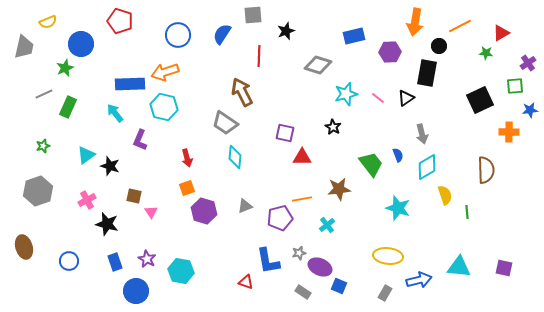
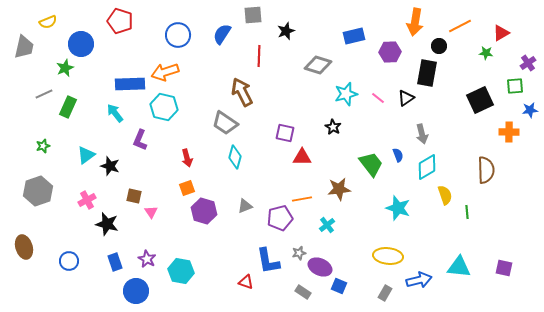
cyan diamond at (235, 157): rotated 10 degrees clockwise
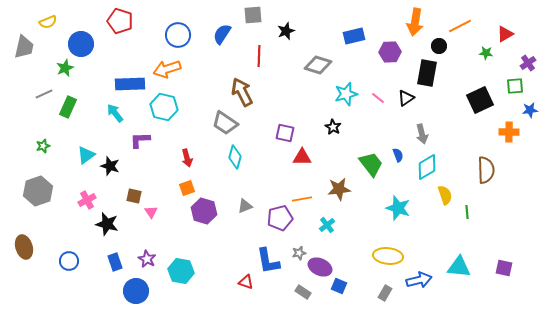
red triangle at (501, 33): moved 4 px right, 1 px down
orange arrow at (165, 72): moved 2 px right, 3 px up
purple L-shape at (140, 140): rotated 65 degrees clockwise
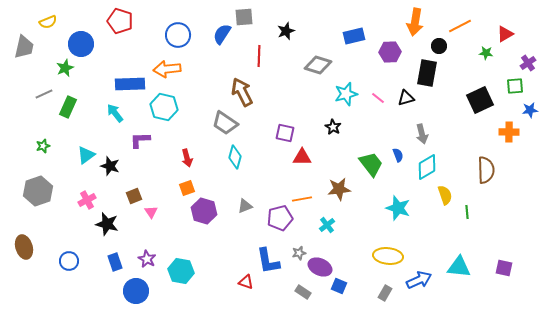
gray square at (253, 15): moved 9 px left, 2 px down
orange arrow at (167, 69): rotated 12 degrees clockwise
black triangle at (406, 98): rotated 18 degrees clockwise
brown square at (134, 196): rotated 35 degrees counterclockwise
blue arrow at (419, 280): rotated 10 degrees counterclockwise
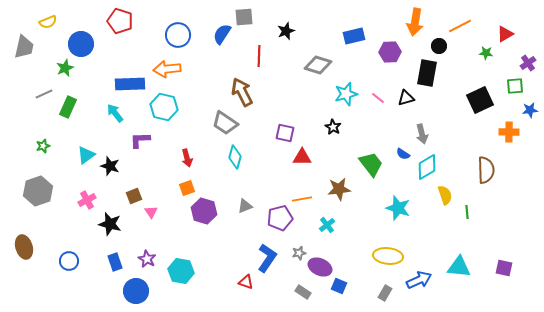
blue semicircle at (398, 155): moved 5 px right, 1 px up; rotated 144 degrees clockwise
black star at (107, 224): moved 3 px right
blue L-shape at (268, 261): moved 1 px left, 3 px up; rotated 136 degrees counterclockwise
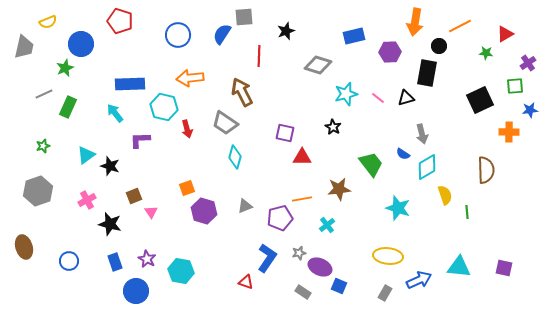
orange arrow at (167, 69): moved 23 px right, 9 px down
red arrow at (187, 158): moved 29 px up
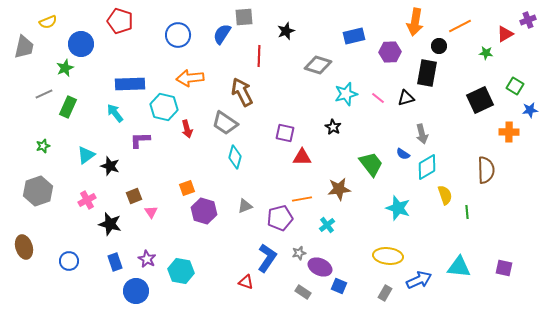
purple cross at (528, 63): moved 43 px up; rotated 14 degrees clockwise
green square at (515, 86): rotated 36 degrees clockwise
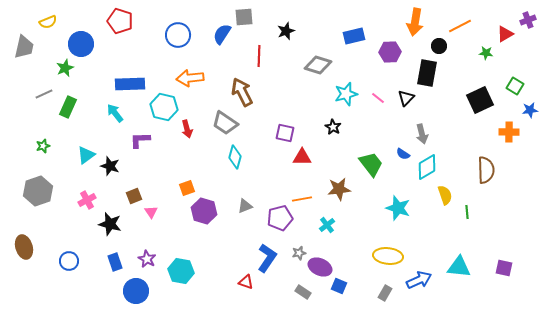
black triangle at (406, 98): rotated 30 degrees counterclockwise
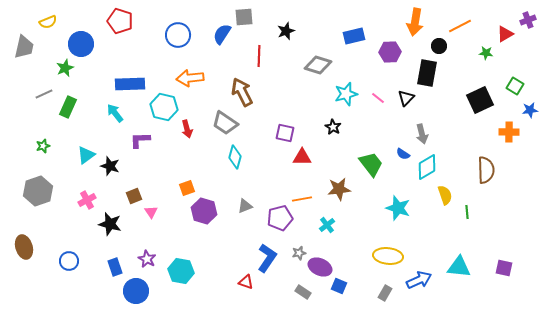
blue rectangle at (115, 262): moved 5 px down
